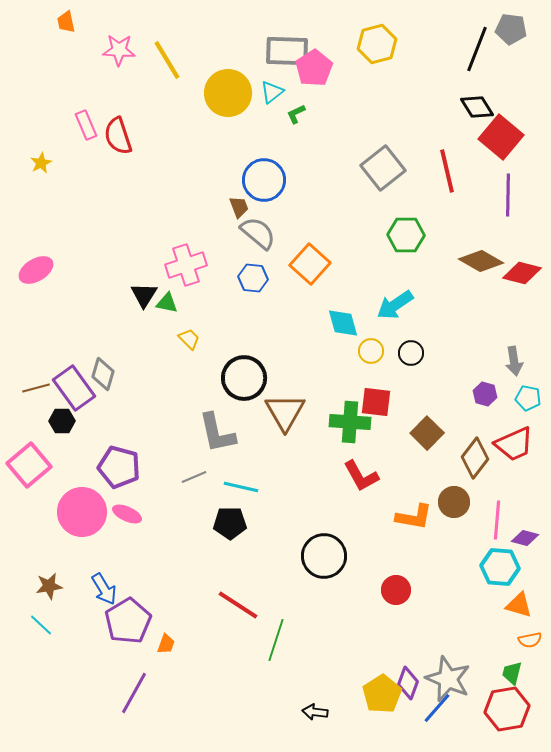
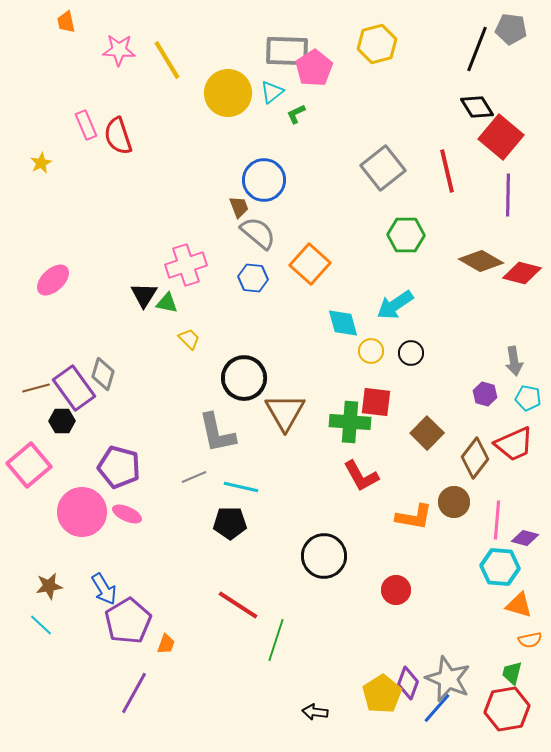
pink ellipse at (36, 270): moved 17 px right, 10 px down; rotated 12 degrees counterclockwise
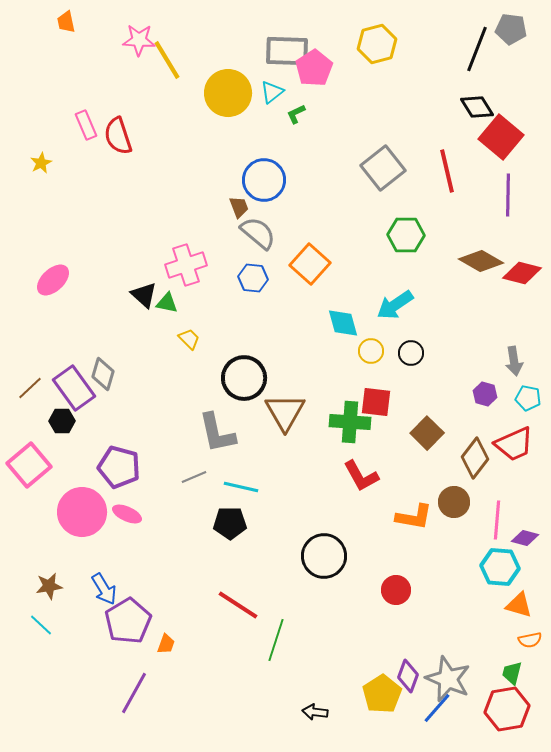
pink star at (119, 50): moved 20 px right, 10 px up
black triangle at (144, 295): rotated 20 degrees counterclockwise
brown line at (36, 388): moved 6 px left; rotated 28 degrees counterclockwise
purple diamond at (408, 683): moved 7 px up
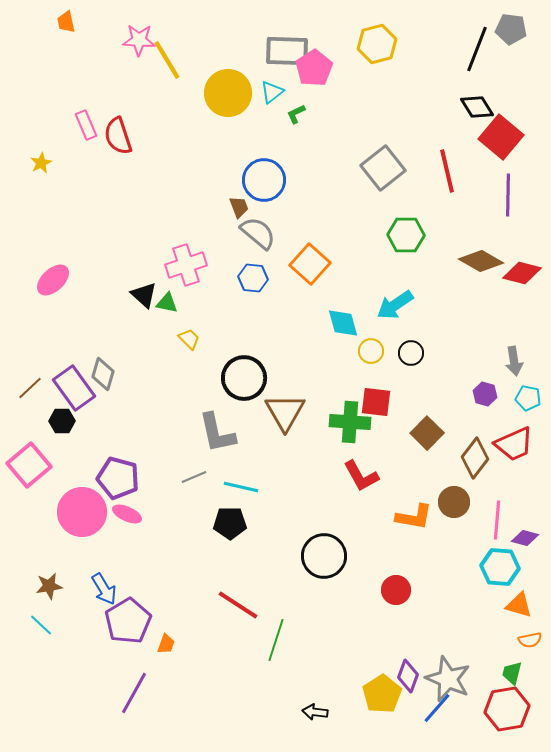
purple pentagon at (119, 467): moved 1 px left, 11 px down
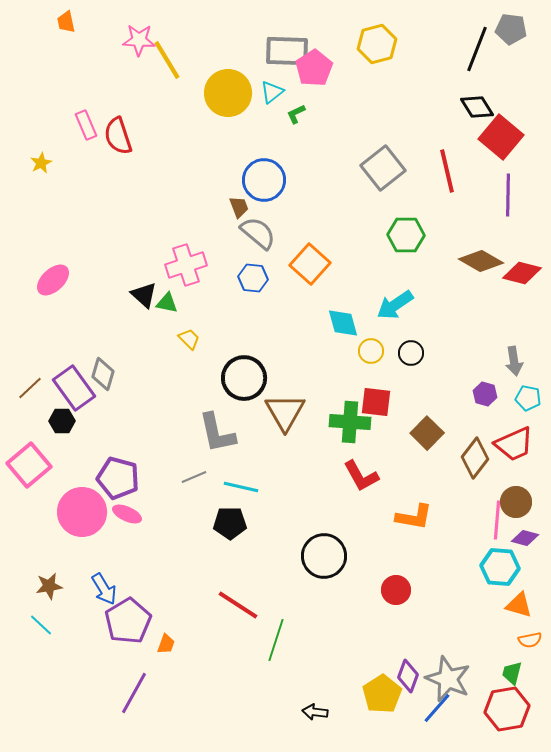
brown circle at (454, 502): moved 62 px right
